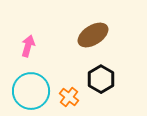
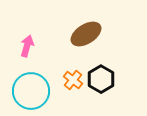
brown ellipse: moved 7 px left, 1 px up
pink arrow: moved 1 px left
orange cross: moved 4 px right, 17 px up
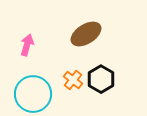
pink arrow: moved 1 px up
cyan circle: moved 2 px right, 3 px down
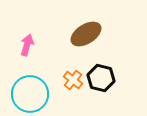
black hexagon: moved 1 px up; rotated 16 degrees counterclockwise
cyan circle: moved 3 px left
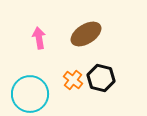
pink arrow: moved 12 px right, 7 px up; rotated 25 degrees counterclockwise
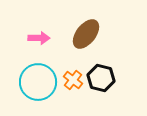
brown ellipse: rotated 20 degrees counterclockwise
pink arrow: rotated 100 degrees clockwise
cyan circle: moved 8 px right, 12 px up
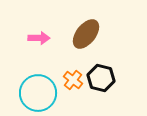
cyan circle: moved 11 px down
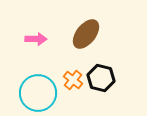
pink arrow: moved 3 px left, 1 px down
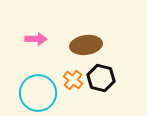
brown ellipse: moved 11 px down; rotated 44 degrees clockwise
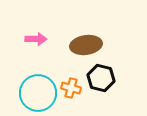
orange cross: moved 2 px left, 8 px down; rotated 24 degrees counterclockwise
